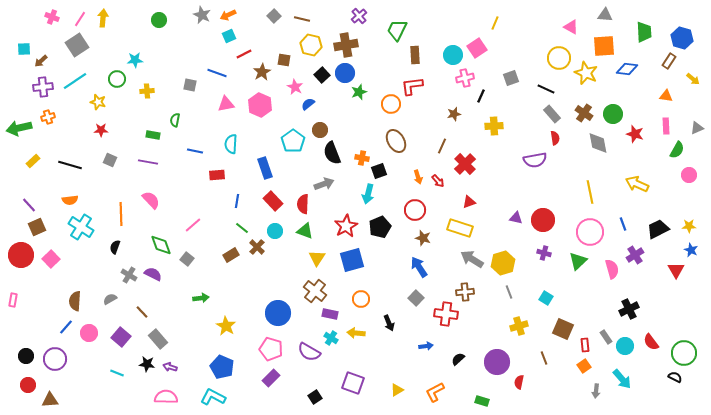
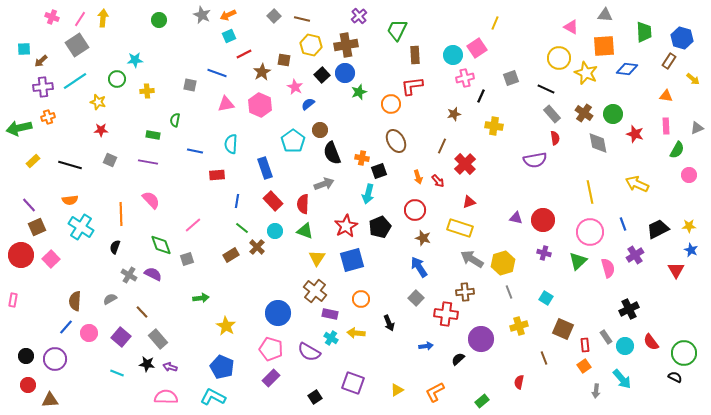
yellow cross at (494, 126): rotated 12 degrees clockwise
gray square at (187, 259): rotated 32 degrees clockwise
pink semicircle at (612, 269): moved 4 px left, 1 px up
purple circle at (497, 362): moved 16 px left, 23 px up
green rectangle at (482, 401): rotated 56 degrees counterclockwise
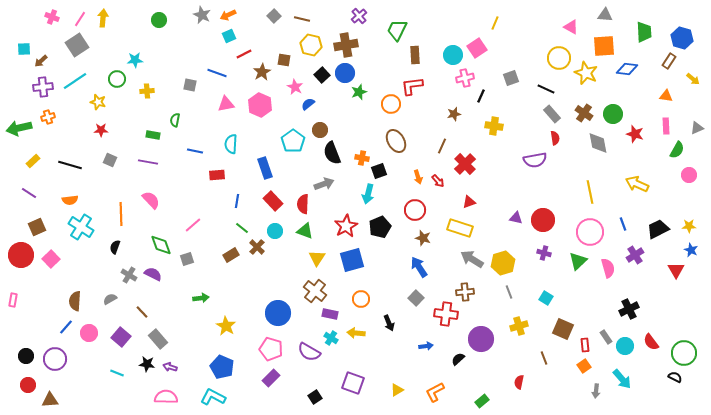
purple line at (29, 205): moved 12 px up; rotated 14 degrees counterclockwise
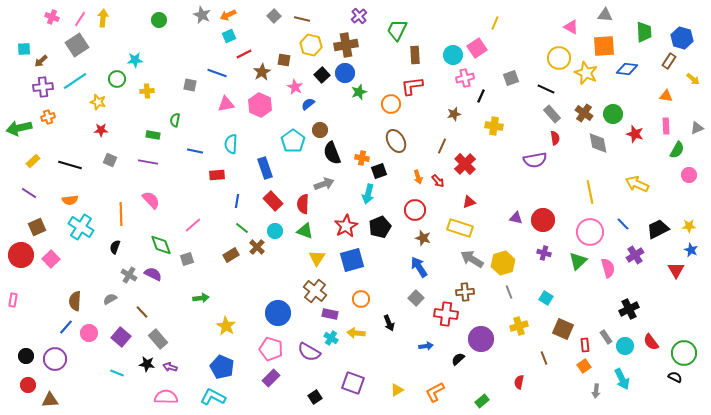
blue line at (623, 224): rotated 24 degrees counterclockwise
cyan arrow at (622, 379): rotated 15 degrees clockwise
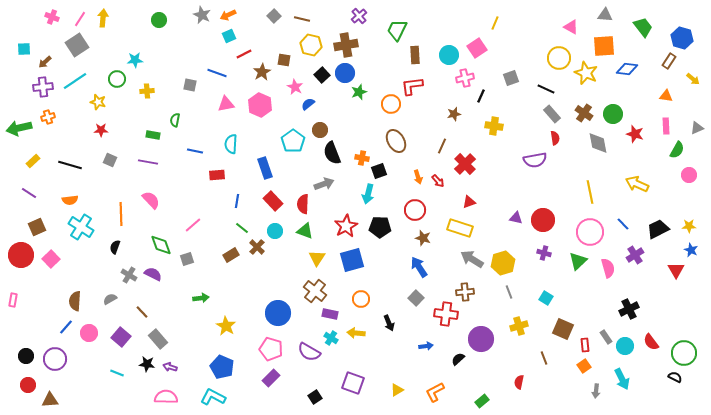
green trapezoid at (644, 32): moved 1 px left, 5 px up; rotated 35 degrees counterclockwise
cyan circle at (453, 55): moved 4 px left
brown arrow at (41, 61): moved 4 px right, 1 px down
black pentagon at (380, 227): rotated 25 degrees clockwise
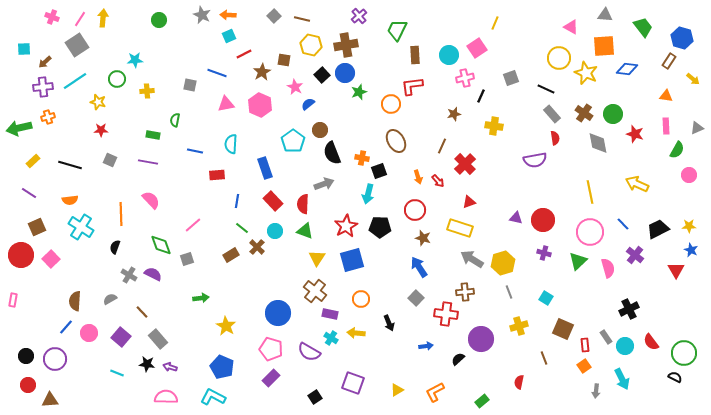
orange arrow at (228, 15): rotated 28 degrees clockwise
purple cross at (635, 255): rotated 18 degrees counterclockwise
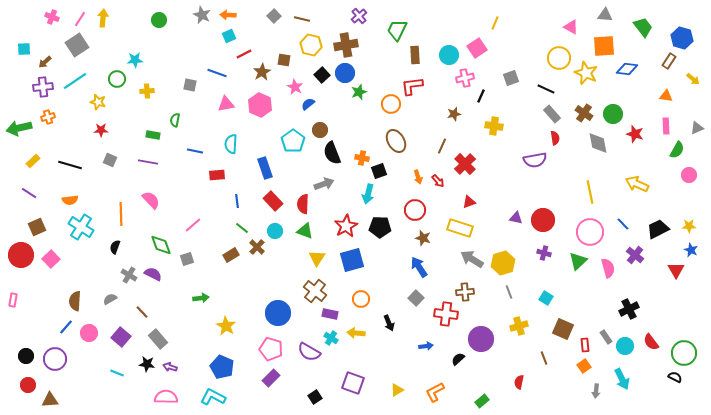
blue line at (237, 201): rotated 16 degrees counterclockwise
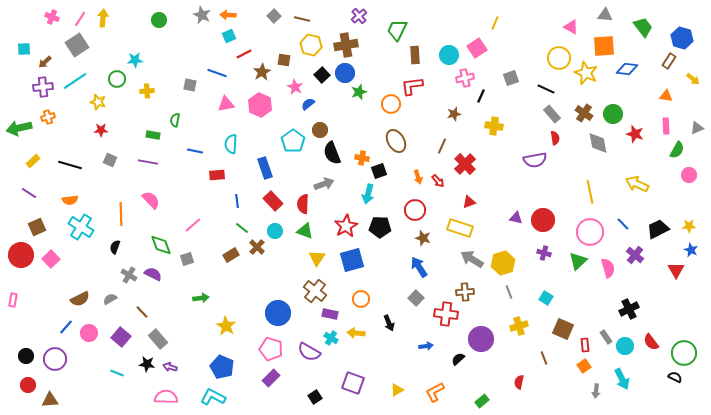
brown semicircle at (75, 301): moved 5 px right, 2 px up; rotated 120 degrees counterclockwise
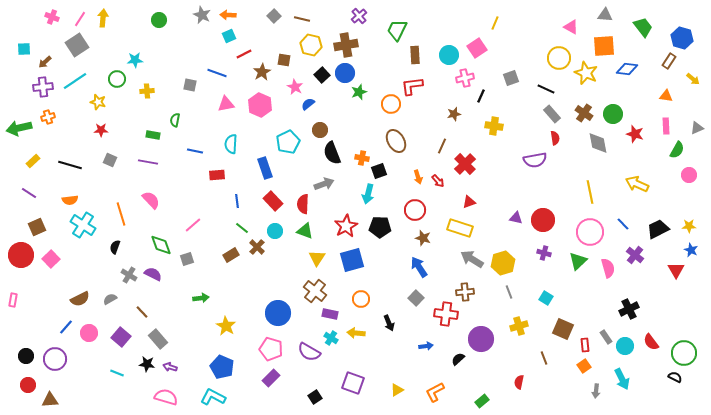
cyan pentagon at (293, 141): moved 5 px left, 1 px down; rotated 10 degrees clockwise
orange line at (121, 214): rotated 15 degrees counterclockwise
cyan cross at (81, 227): moved 2 px right, 2 px up
pink semicircle at (166, 397): rotated 15 degrees clockwise
